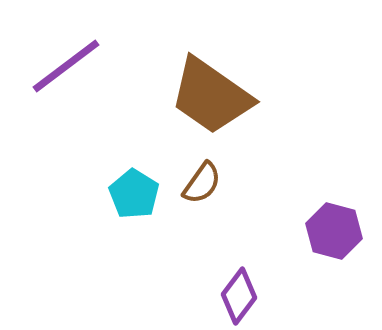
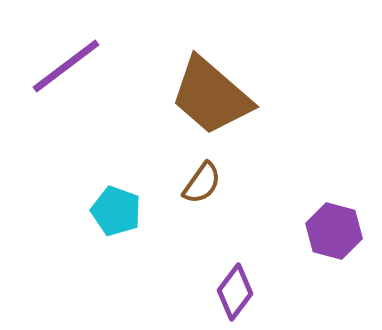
brown trapezoid: rotated 6 degrees clockwise
cyan pentagon: moved 18 px left, 17 px down; rotated 12 degrees counterclockwise
purple diamond: moved 4 px left, 4 px up
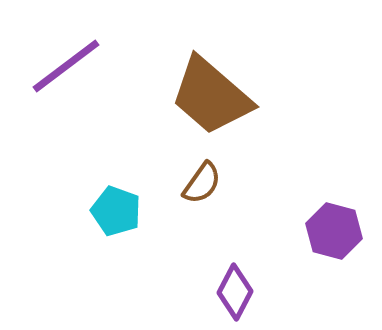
purple diamond: rotated 10 degrees counterclockwise
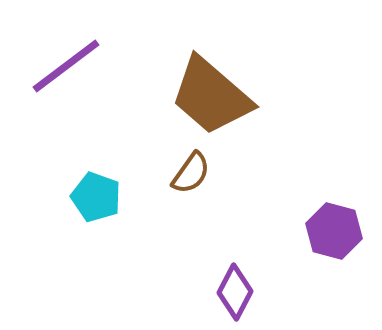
brown semicircle: moved 11 px left, 10 px up
cyan pentagon: moved 20 px left, 14 px up
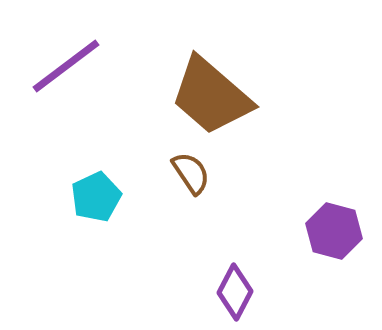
brown semicircle: rotated 69 degrees counterclockwise
cyan pentagon: rotated 27 degrees clockwise
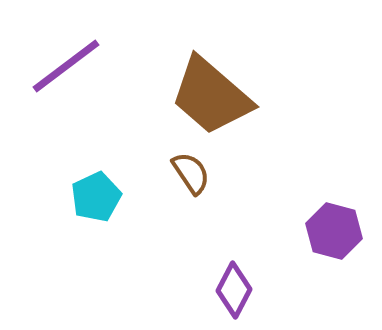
purple diamond: moved 1 px left, 2 px up
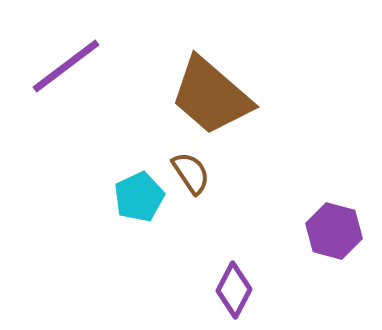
cyan pentagon: moved 43 px right
